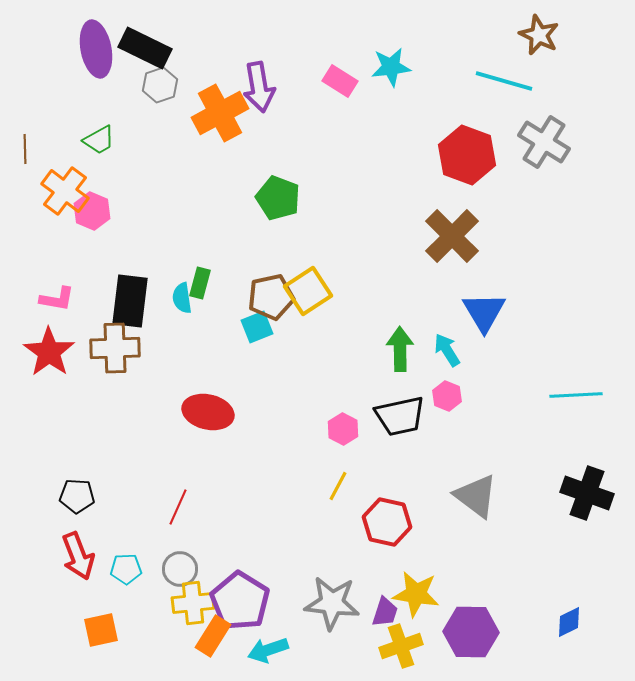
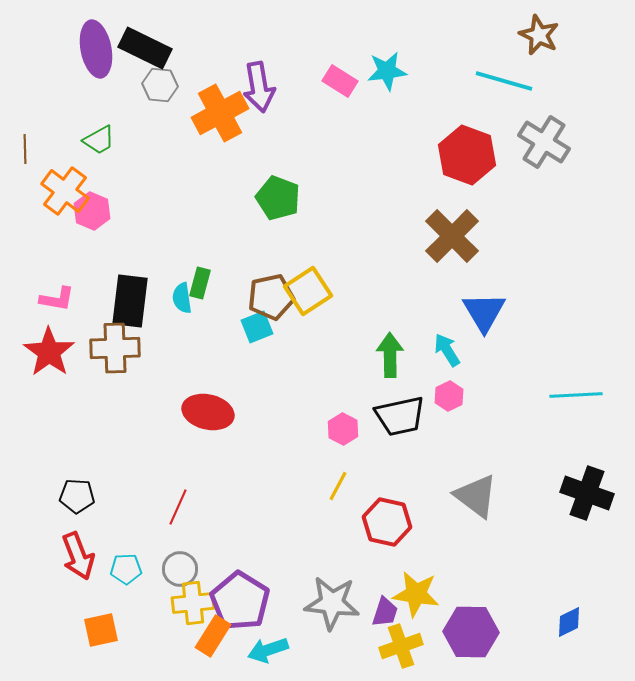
cyan star at (391, 67): moved 4 px left, 4 px down
gray hexagon at (160, 85): rotated 24 degrees clockwise
green arrow at (400, 349): moved 10 px left, 6 px down
pink hexagon at (447, 396): moved 2 px right; rotated 12 degrees clockwise
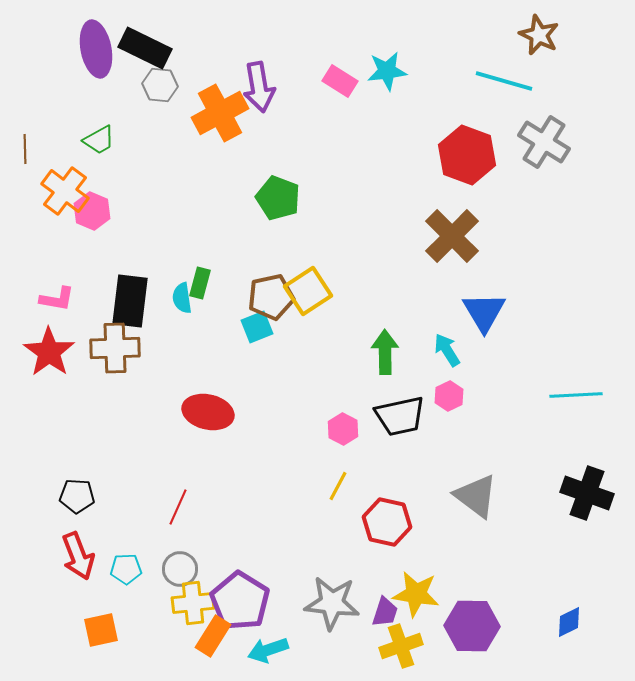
green arrow at (390, 355): moved 5 px left, 3 px up
purple hexagon at (471, 632): moved 1 px right, 6 px up
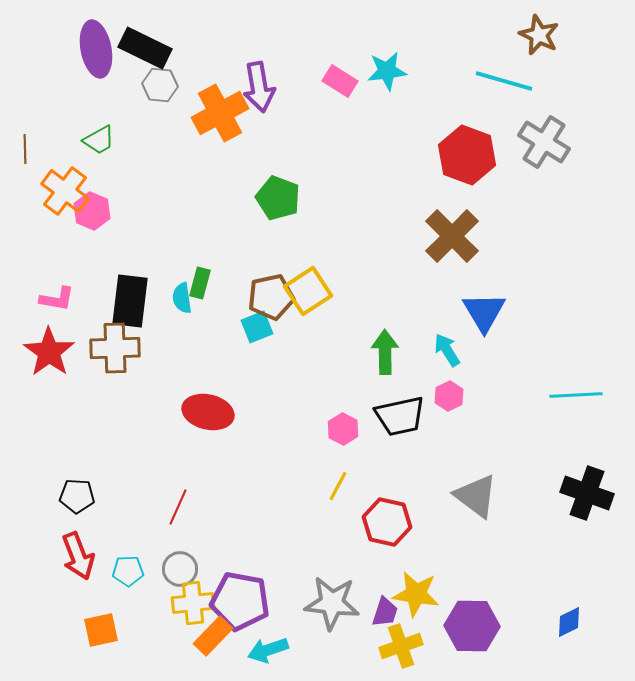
cyan pentagon at (126, 569): moved 2 px right, 2 px down
purple pentagon at (240, 601): rotated 22 degrees counterclockwise
orange rectangle at (213, 636): rotated 12 degrees clockwise
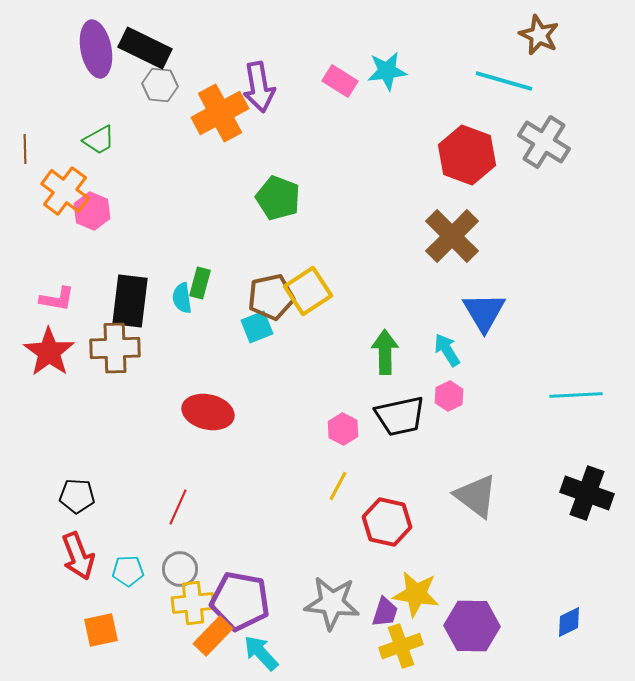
cyan arrow at (268, 650): moved 7 px left, 3 px down; rotated 66 degrees clockwise
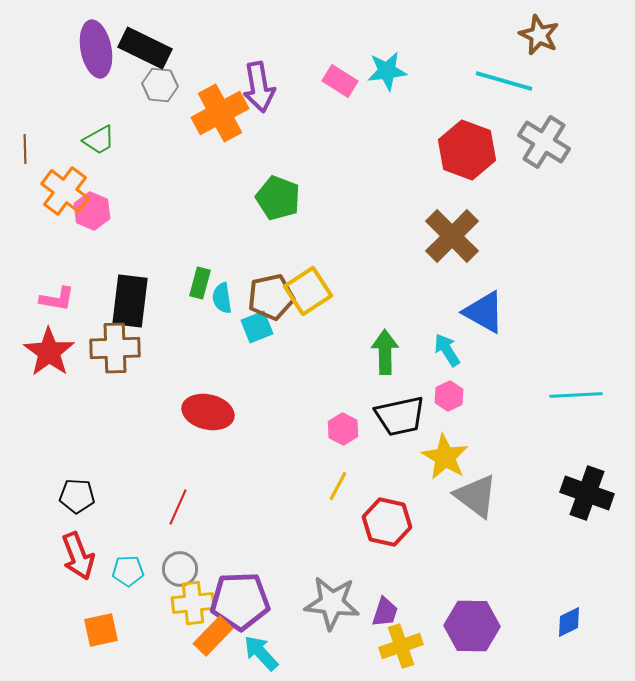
red hexagon at (467, 155): moved 5 px up
cyan semicircle at (182, 298): moved 40 px right
blue triangle at (484, 312): rotated 30 degrees counterclockwise
yellow star at (416, 594): moved 29 px right, 137 px up; rotated 21 degrees clockwise
purple pentagon at (240, 601): rotated 12 degrees counterclockwise
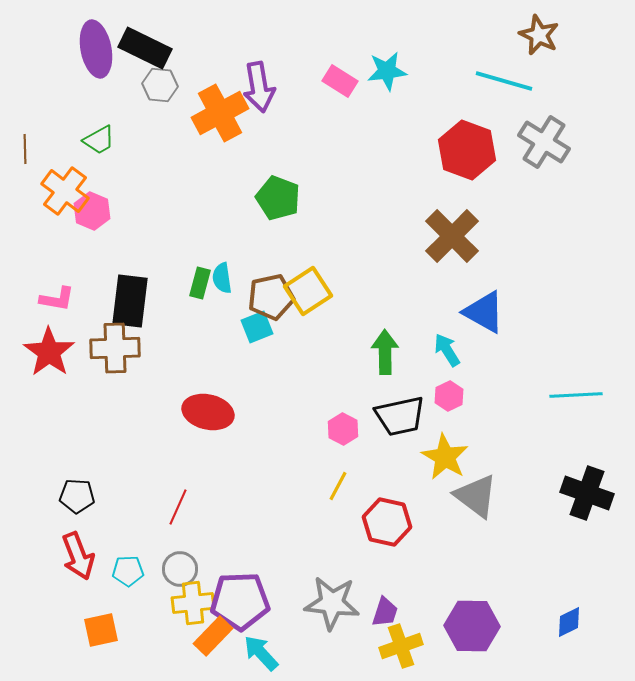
cyan semicircle at (222, 298): moved 20 px up
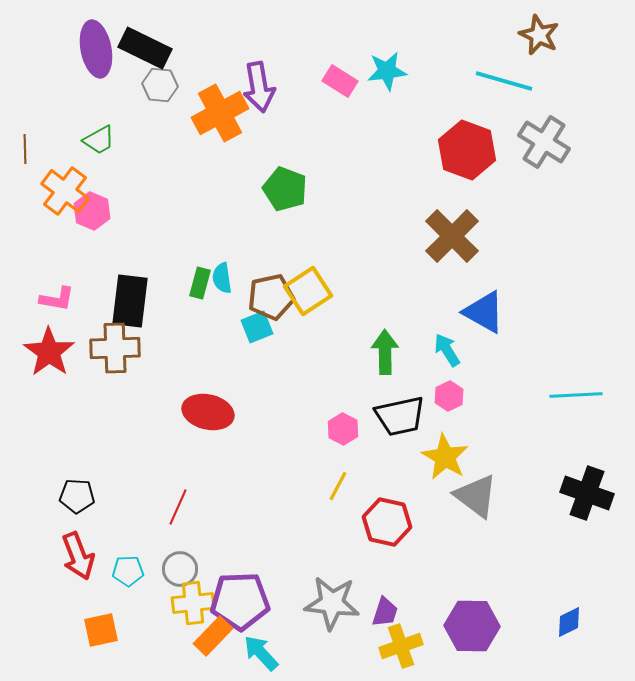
green pentagon at (278, 198): moved 7 px right, 9 px up
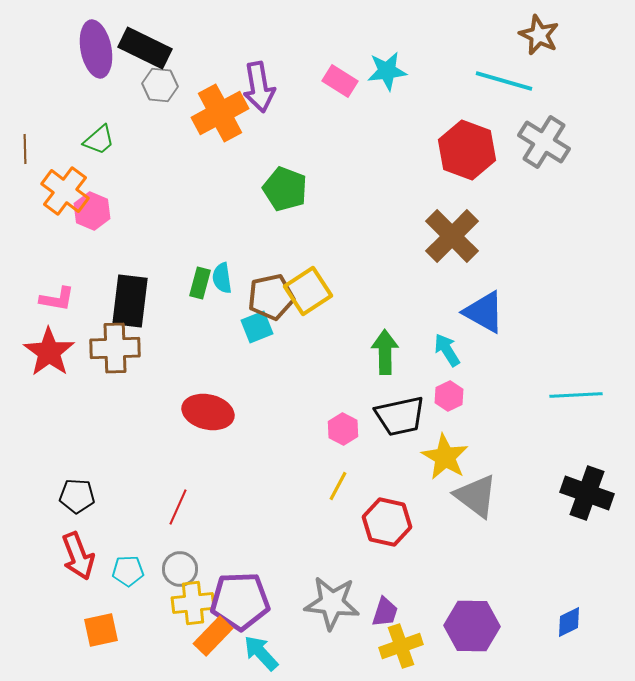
green trapezoid at (99, 140): rotated 12 degrees counterclockwise
